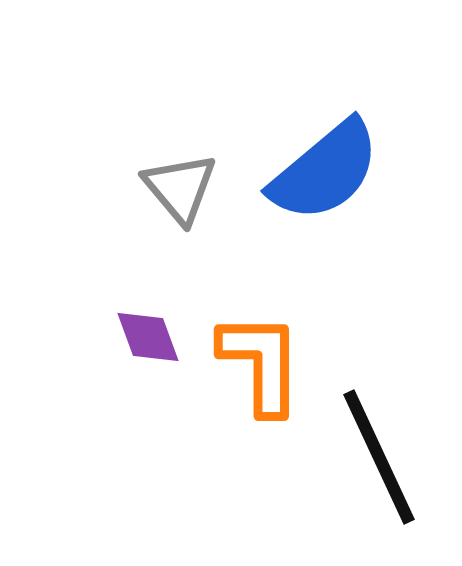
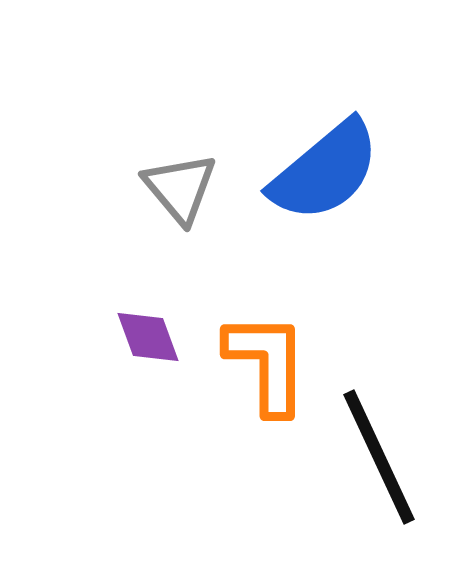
orange L-shape: moved 6 px right
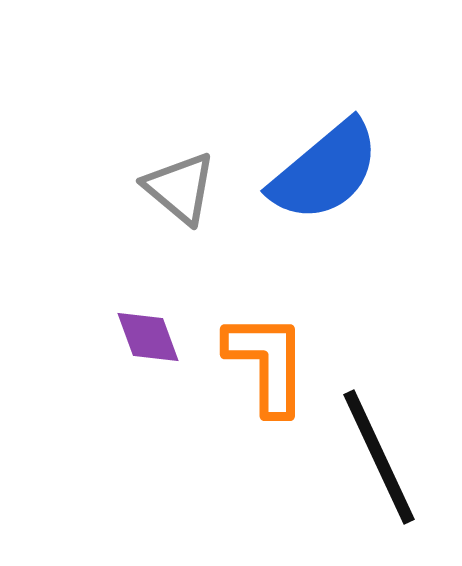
gray triangle: rotated 10 degrees counterclockwise
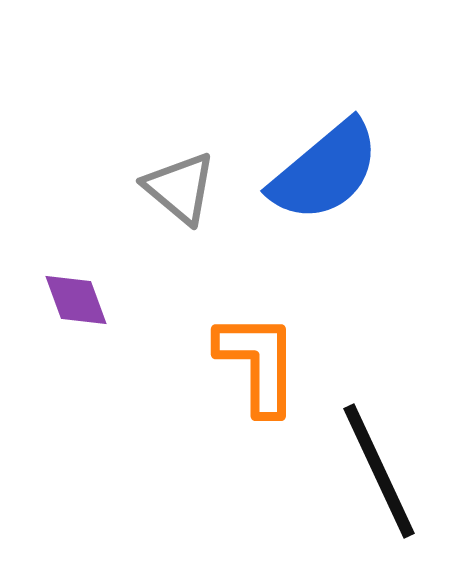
purple diamond: moved 72 px left, 37 px up
orange L-shape: moved 9 px left
black line: moved 14 px down
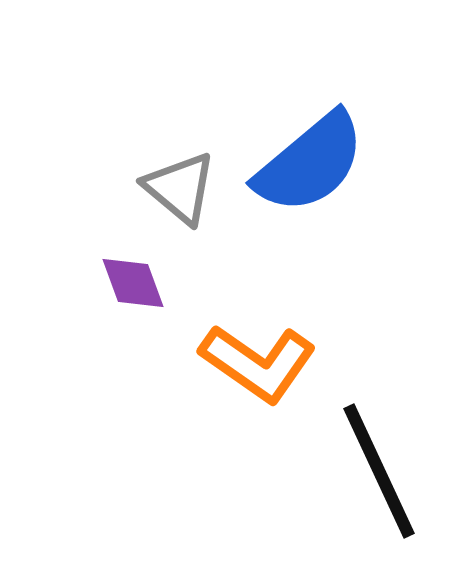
blue semicircle: moved 15 px left, 8 px up
purple diamond: moved 57 px right, 17 px up
orange L-shape: rotated 125 degrees clockwise
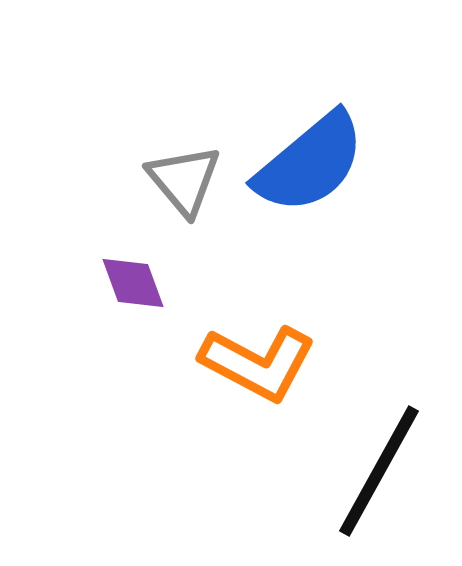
gray triangle: moved 4 px right, 8 px up; rotated 10 degrees clockwise
orange L-shape: rotated 7 degrees counterclockwise
black line: rotated 54 degrees clockwise
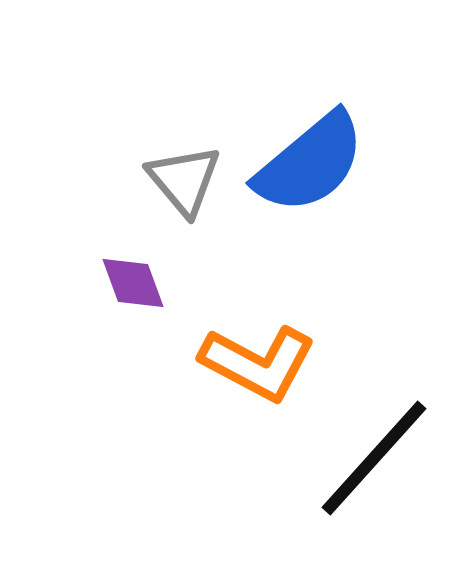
black line: moved 5 px left, 13 px up; rotated 13 degrees clockwise
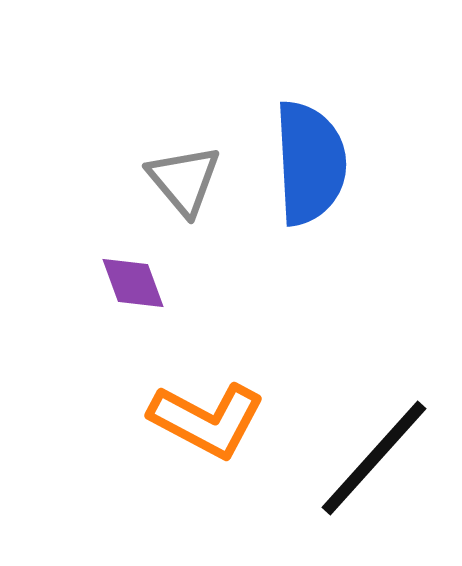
blue semicircle: rotated 53 degrees counterclockwise
orange L-shape: moved 51 px left, 57 px down
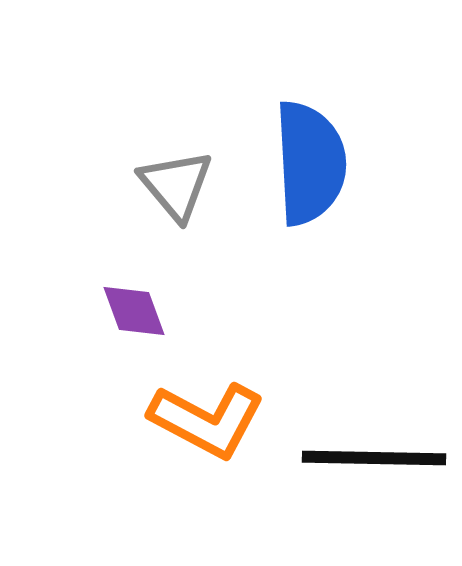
gray triangle: moved 8 px left, 5 px down
purple diamond: moved 1 px right, 28 px down
black line: rotated 49 degrees clockwise
